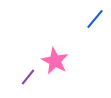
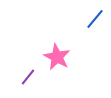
pink star: moved 2 px right, 4 px up
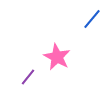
blue line: moved 3 px left
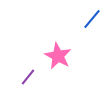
pink star: moved 1 px right, 1 px up
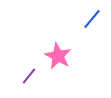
purple line: moved 1 px right, 1 px up
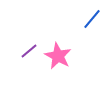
purple line: moved 25 px up; rotated 12 degrees clockwise
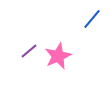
pink star: rotated 20 degrees clockwise
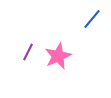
purple line: moved 1 px left, 1 px down; rotated 24 degrees counterclockwise
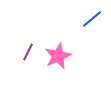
blue line: rotated 10 degrees clockwise
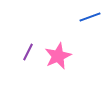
blue line: moved 2 px left, 2 px up; rotated 20 degrees clockwise
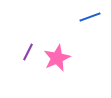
pink star: moved 1 px left, 2 px down
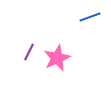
purple line: moved 1 px right
